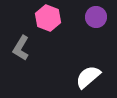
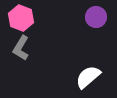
pink hexagon: moved 27 px left
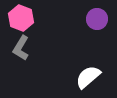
purple circle: moved 1 px right, 2 px down
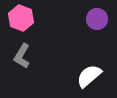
gray L-shape: moved 1 px right, 8 px down
white semicircle: moved 1 px right, 1 px up
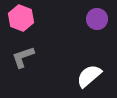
gray L-shape: moved 1 px right, 1 px down; rotated 40 degrees clockwise
